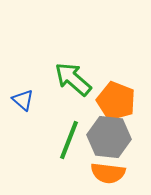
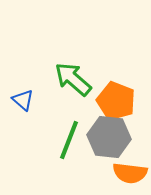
orange semicircle: moved 22 px right
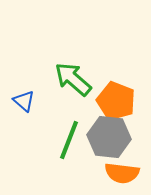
blue triangle: moved 1 px right, 1 px down
orange semicircle: moved 8 px left
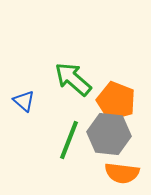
gray hexagon: moved 3 px up
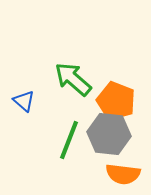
orange semicircle: moved 1 px right, 1 px down
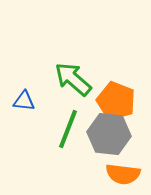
blue triangle: rotated 35 degrees counterclockwise
green line: moved 1 px left, 11 px up
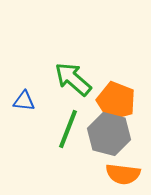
gray hexagon: rotated 9 degrees clockwise
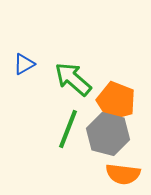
blue triangle: moved 37 px up; rotated 35 degrees counterclockwise
gray hexagon: moved 1 px left
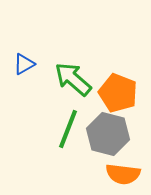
orange pentagon: moved 2 px right, 8 px up
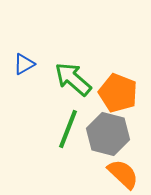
orange semicircle: rotated 144 degrees counterclockwise
